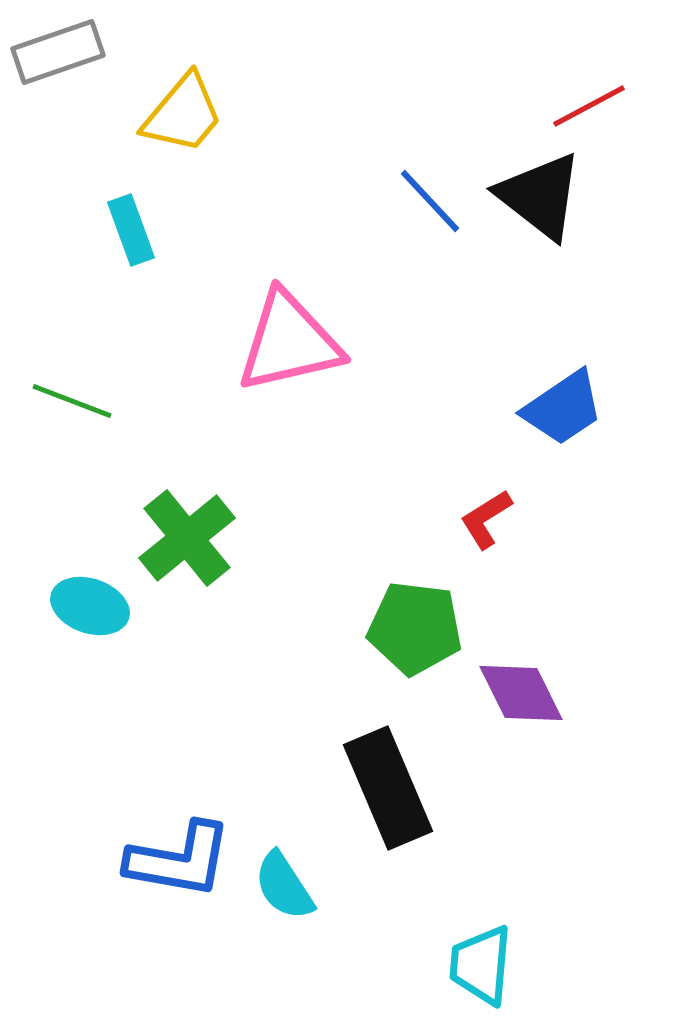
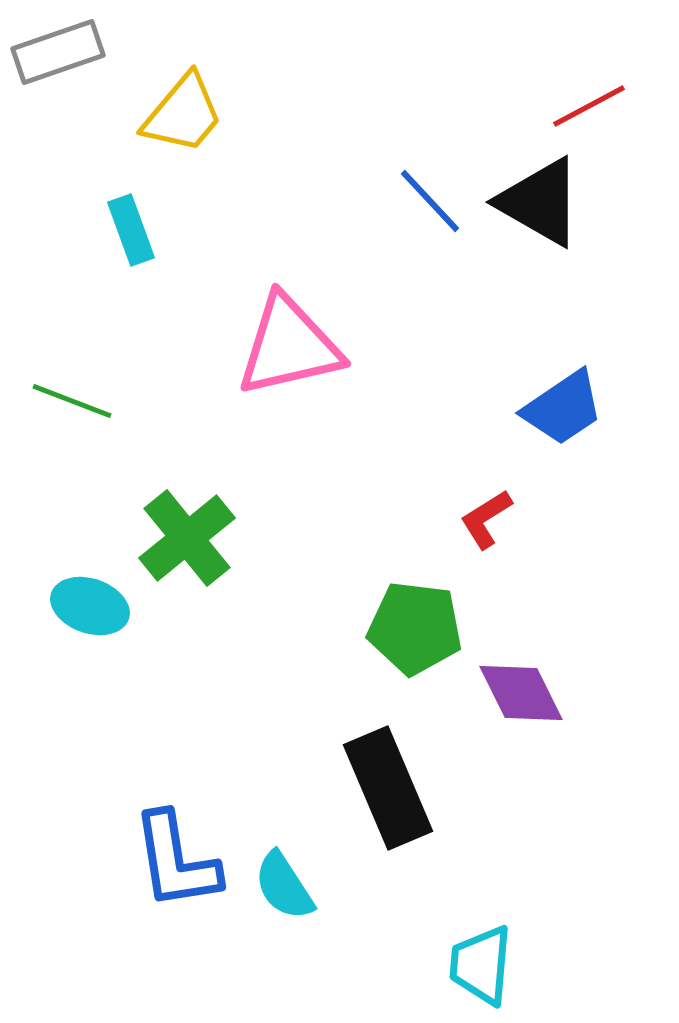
black triangle: moved 6 px down; rotated 8 degrees counterclockwise
pink triangle: moved 4 px down
blue L-shape: moved 3 px left, 1 px down; rotated 71 degrees clockwise
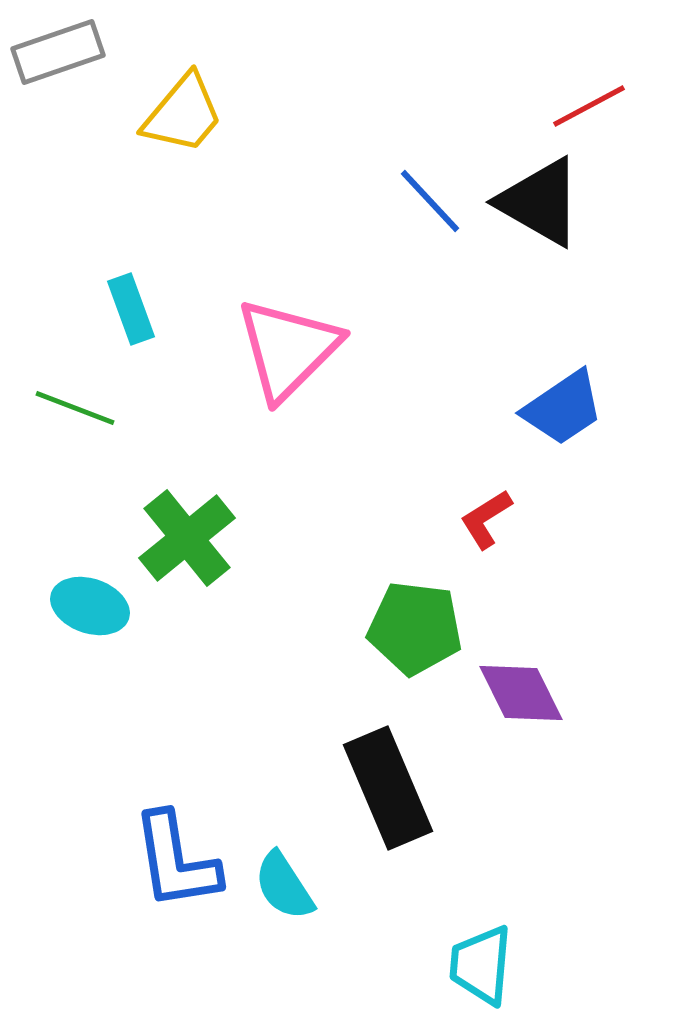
cyan rectangle: moved 79 px down
pink triangle: moved 1 px left, 3 px down; rotated 32 degrees counterclockwise
green line: moved 3 px right, 7 px down
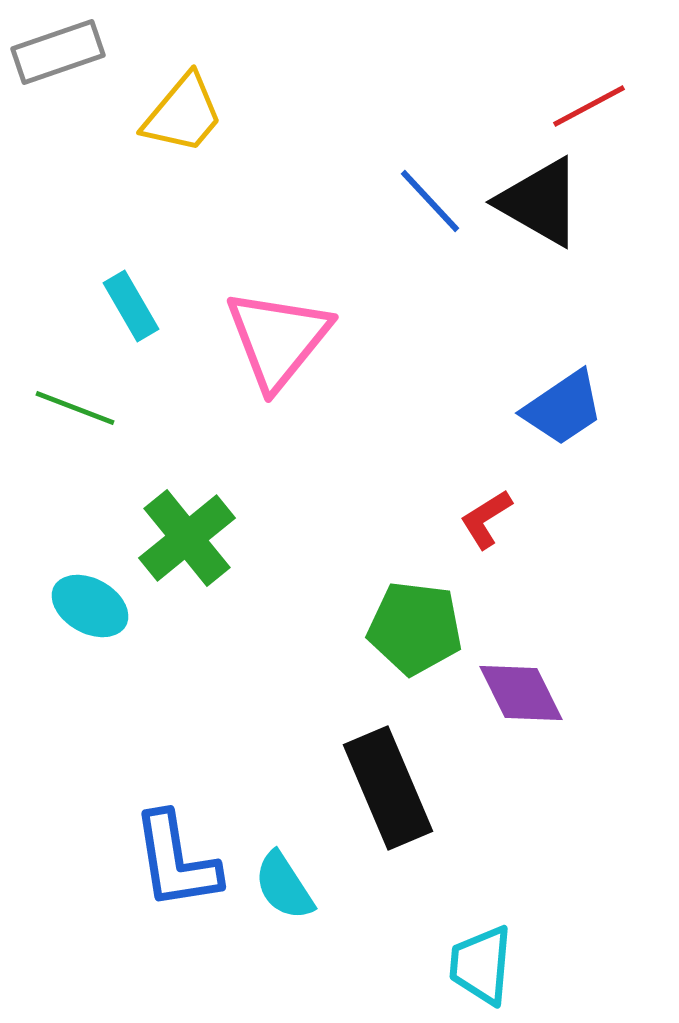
cyan rectangle: moved 3 px up; rotated 10 degrees counterclockwise
pink triangle: moved 10 px left, 10 px up; rotated 6 degrees counterclockwise
cyan ellipse: rotated 10 degrees clockwise
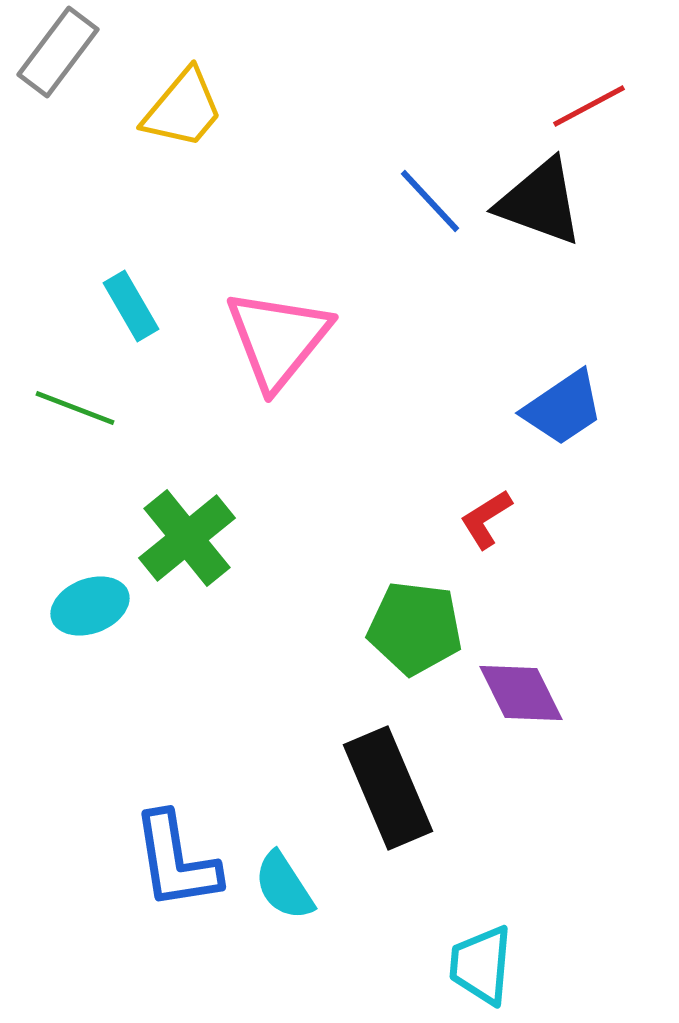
gray rectangle: rotated 34 degrees counterclockwise
yellow trapezoid: moved 5 px up
black triangle: rotated 10 degrees counterclockwise
cyan ellipse: rotated 50 degrees counterclockwise
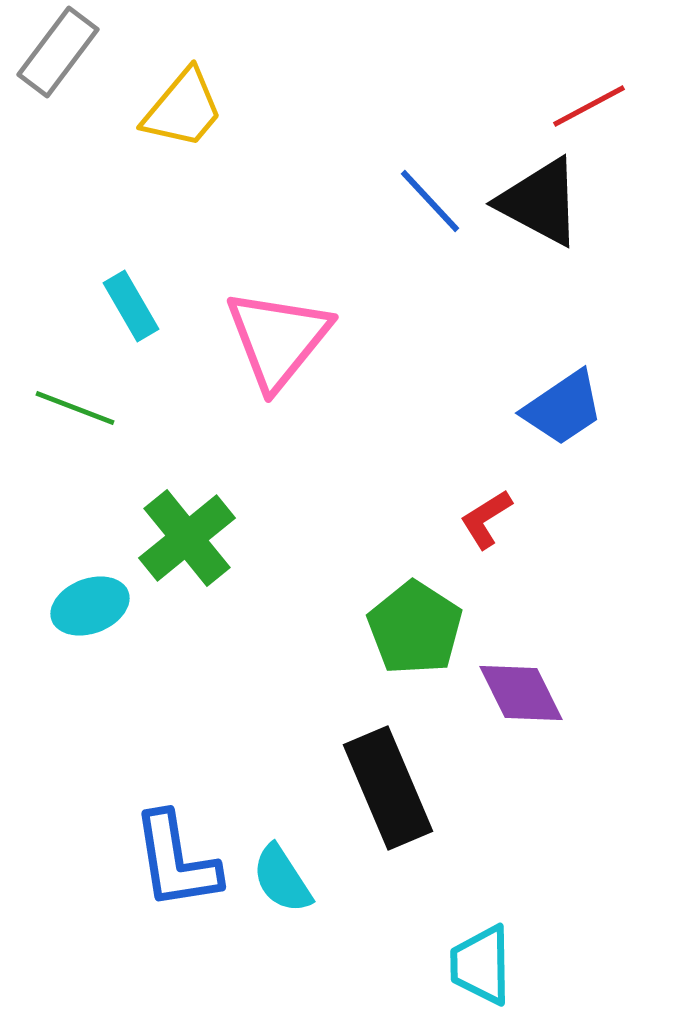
black triangle: rotated 8 degrees clockwise
green pentagon: rotated 26 degrees clockwise
cyan semicircle: moved 2 px left, 7 px up
cyan trapezoid: rotated 6 degrees counterclockwise
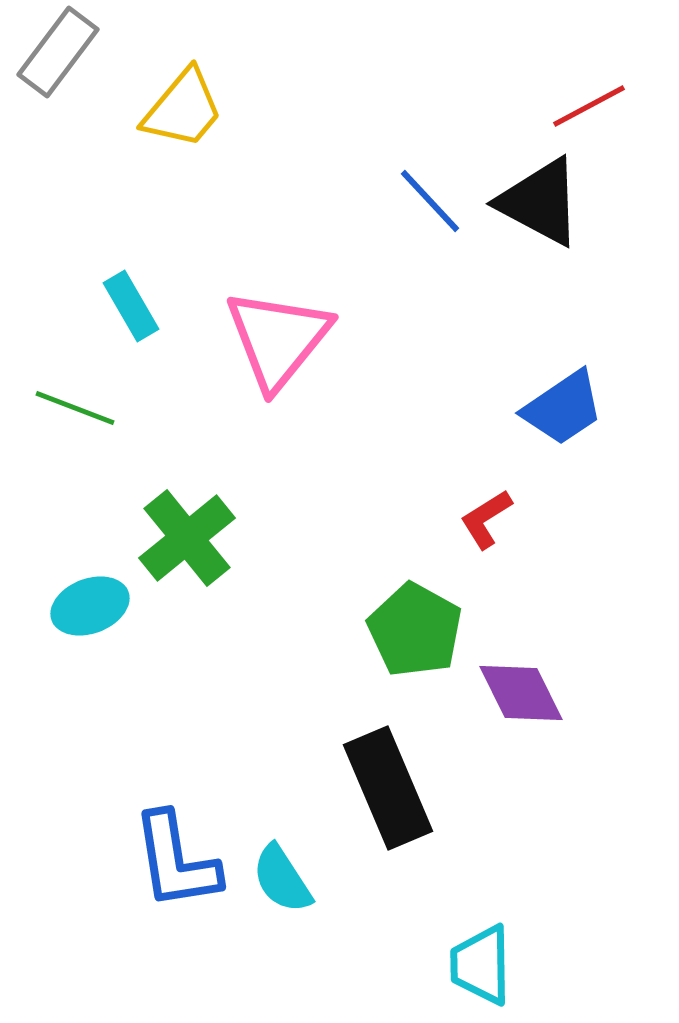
green pentagon: moved 2 px down; rotated 4 degrees counterclockwise
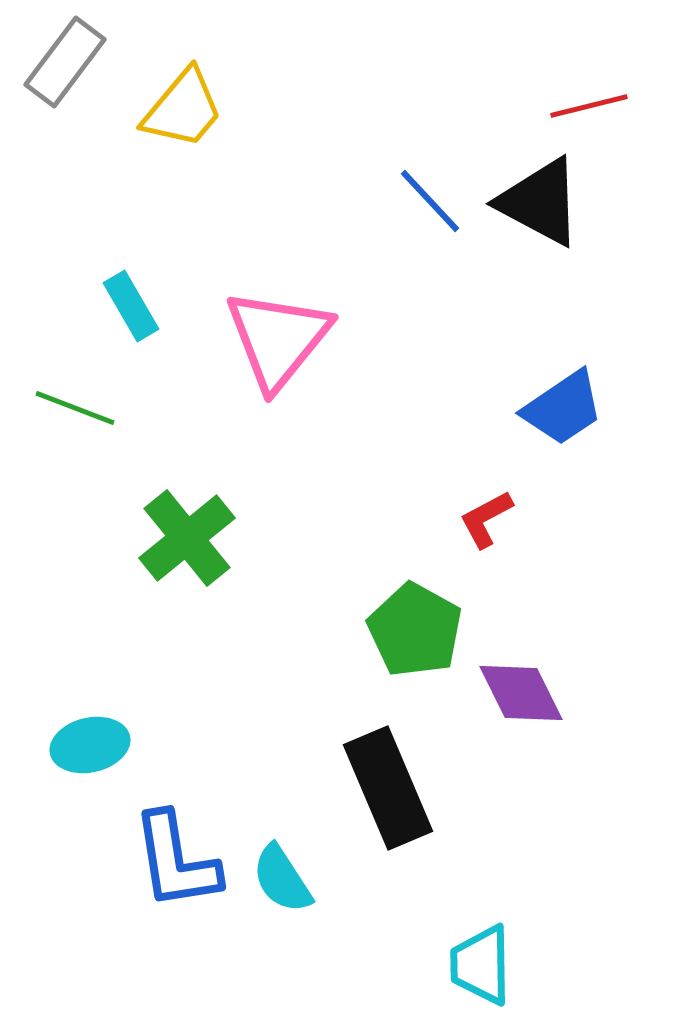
gray rectangle: moved 7 px right, 10 px down
red line: rotated 14 degrees clockwise
red L-shape: rotated 4 degrees clockwise
cyan ellipse: moved 139 px down; rotated 8 degrees clockwise
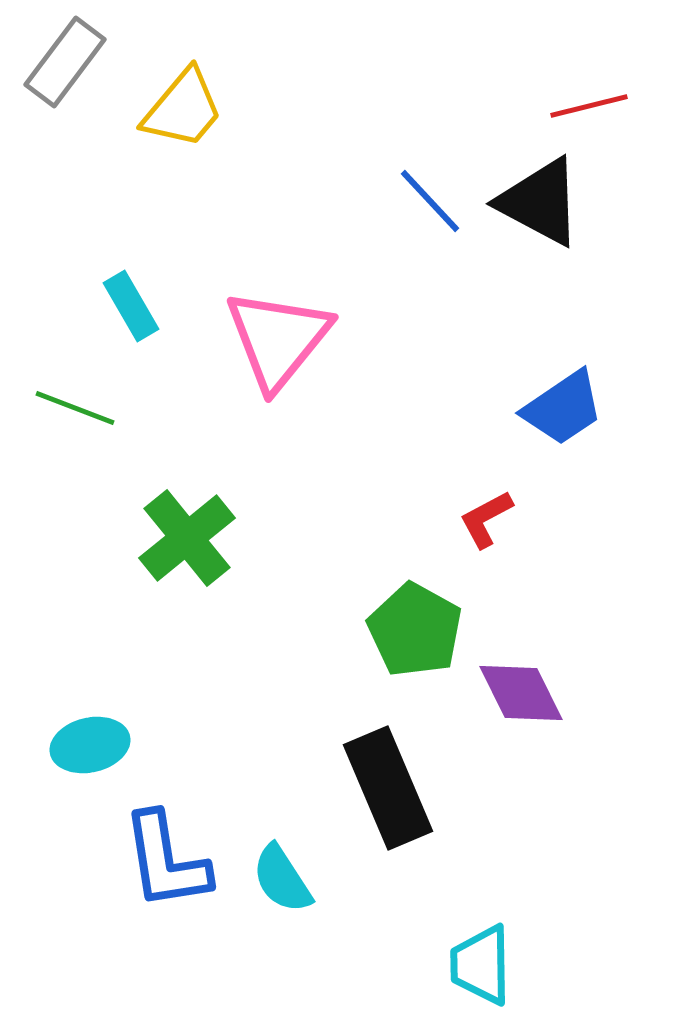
blue L-shape: moved 10 px left
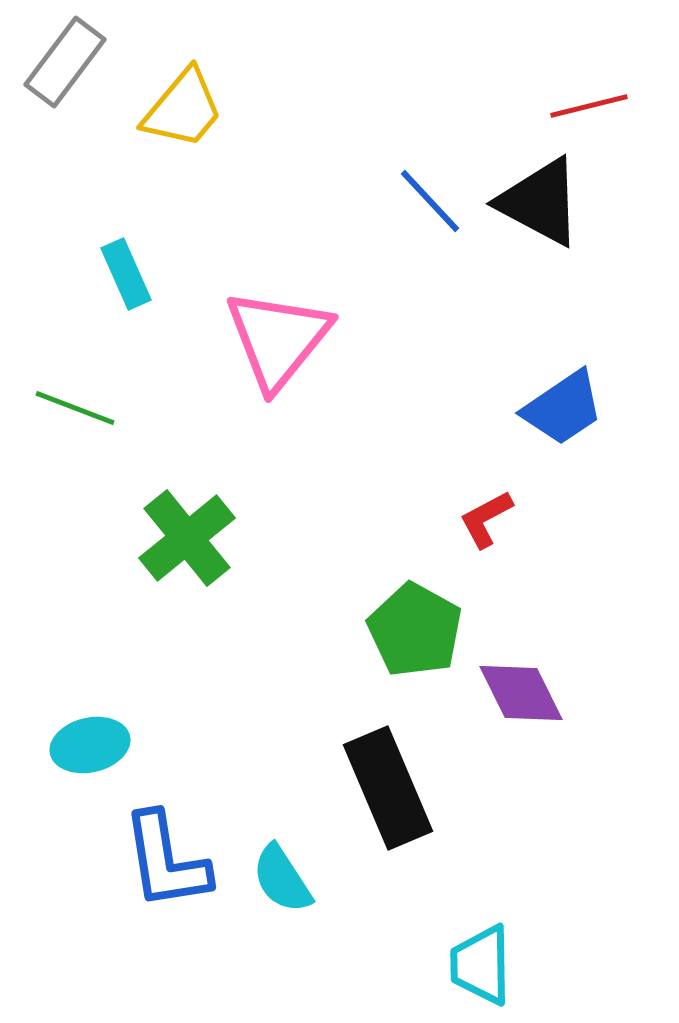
cyan rectangle: moved 5 px left, 32 px up; rotated 6 degrees clockwise
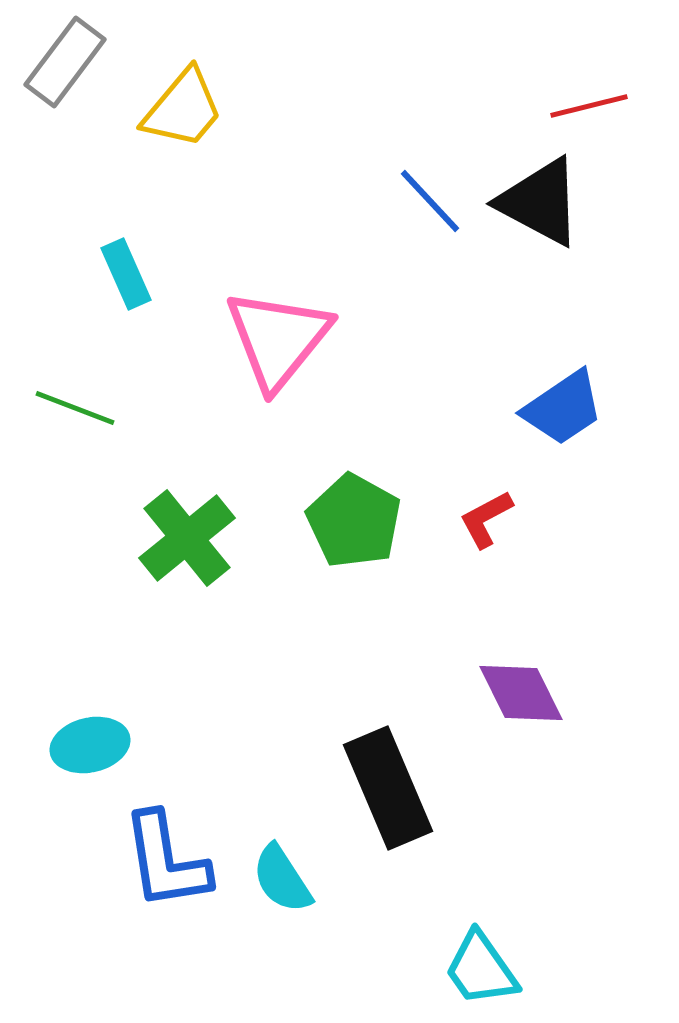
green pentagon: moved 61 px left, 109 px up
cyan trapezoid: moved 4 px down; rotated 34 degrees counterclockwise
